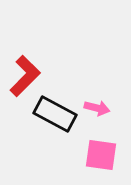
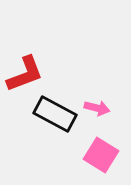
red L-shape: moved 2 px up; rotated 24 degrees clockwise
pink square: rotated 24 degrees clockwise
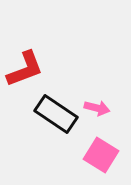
red L-shape: moved 5 px up
black rectangle: moved 1 px right; rotated 6 degrees clockwise
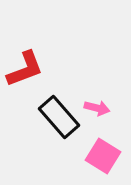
black rectangle: moved 3 px right, 3 px down; rotated 15 degrees clockwise
pink square: moved 2 px right, 1 px down
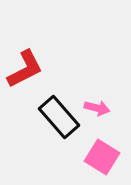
red L-shape: rotated 6 degrees counterclockwise
pink square: moved 1 px left, 1 px down
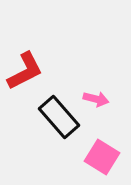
red L-shape: moved 2 px down
pink arrow: moved 1 px left, 9 px up
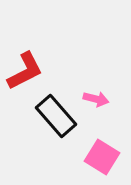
black rectangle: moved 3 px left, 1 px up
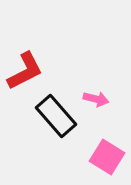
pink square: moved 5 px right
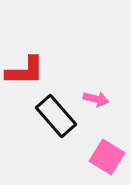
red L-shape: rotated 27 degrees clockwise
